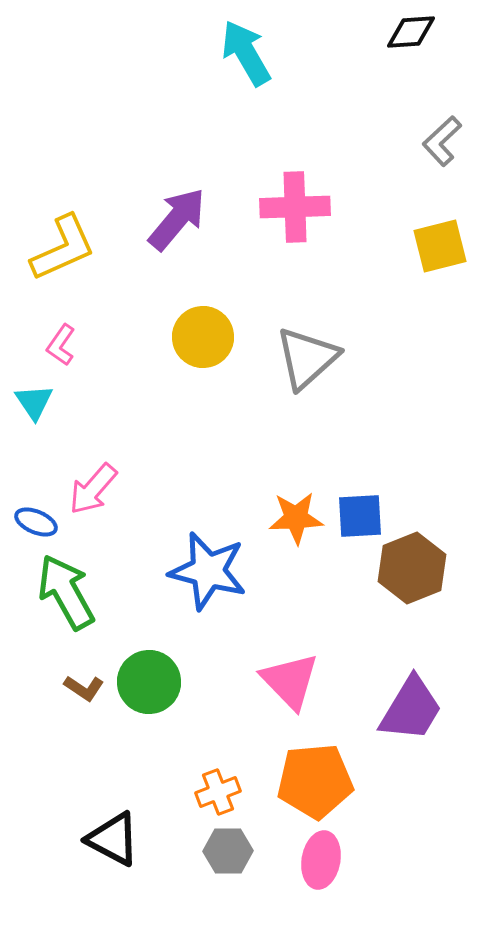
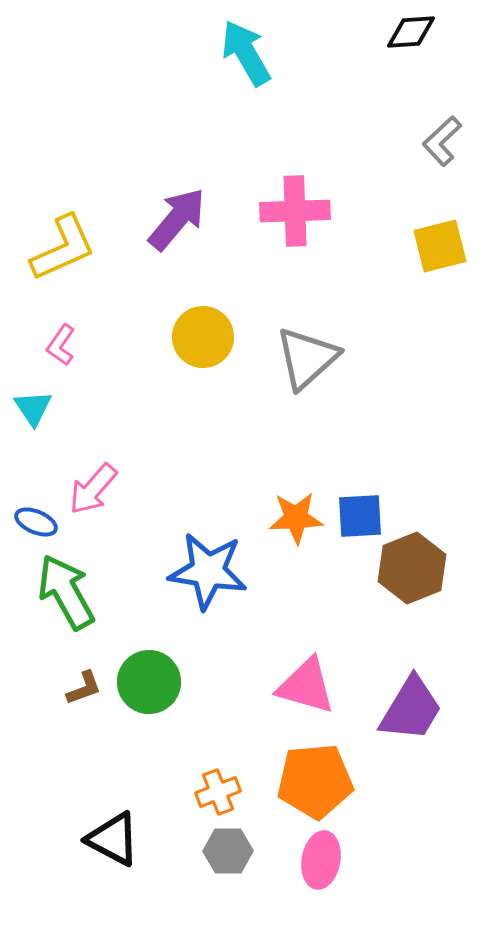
pink cross: moved 4 px down
cyan triangle: moved 1 px left, 6 px down
blue star: rotated 6 degrees counterclockwise
pink triangle: moved 16 px right, 5 px down; rotated 30 degrees counterclockwise
brown L-shape: rotated 54 degrees counterclockwise
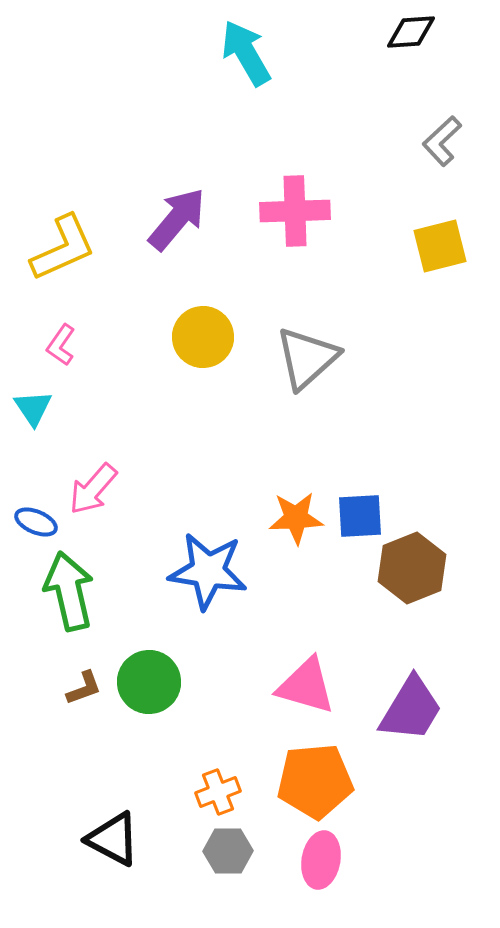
green arrow: moved 3 px right, 1 px up; rotated 16 degrees clockwise
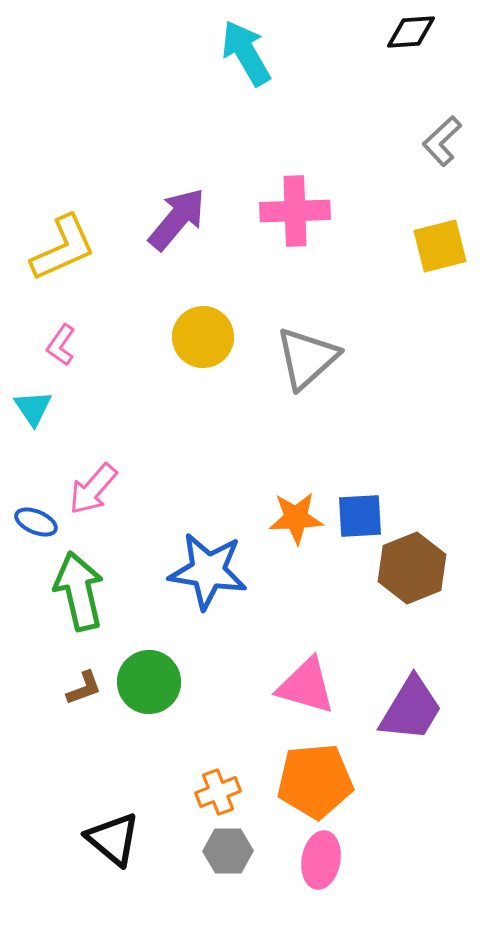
green arrow: moved 10 px right
black triangle: rotated 12 degrees clockwise
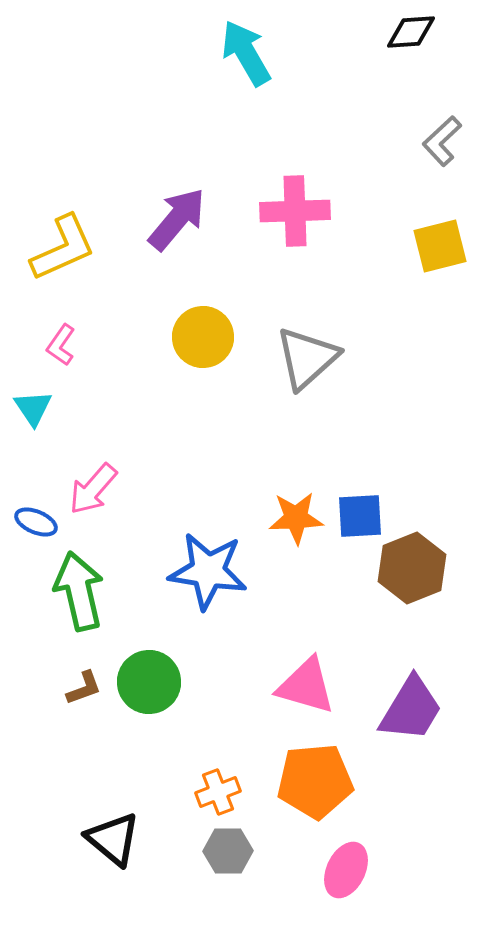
pink ellipse: moved 25 px right, 10 px down; rotated 16 degrees clockwise
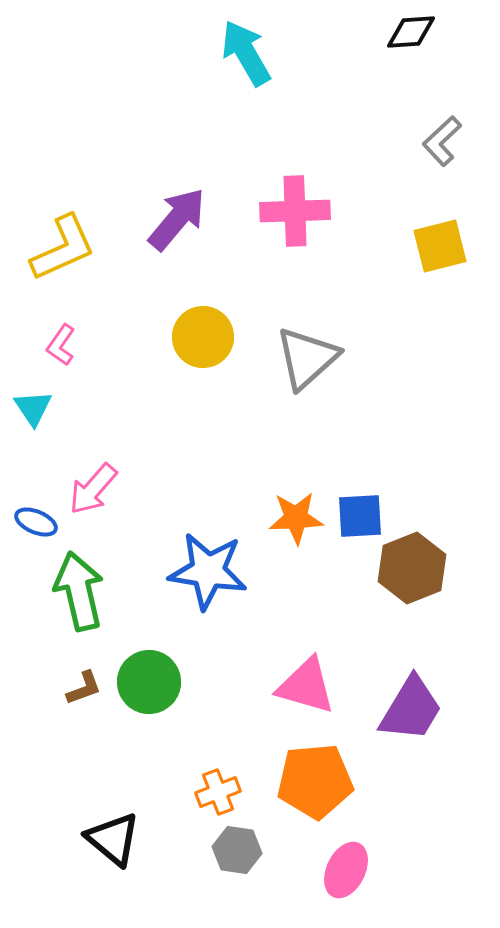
gray hexagon: moved 9 px right, 1 px up; rotated 9 degrees clockwise
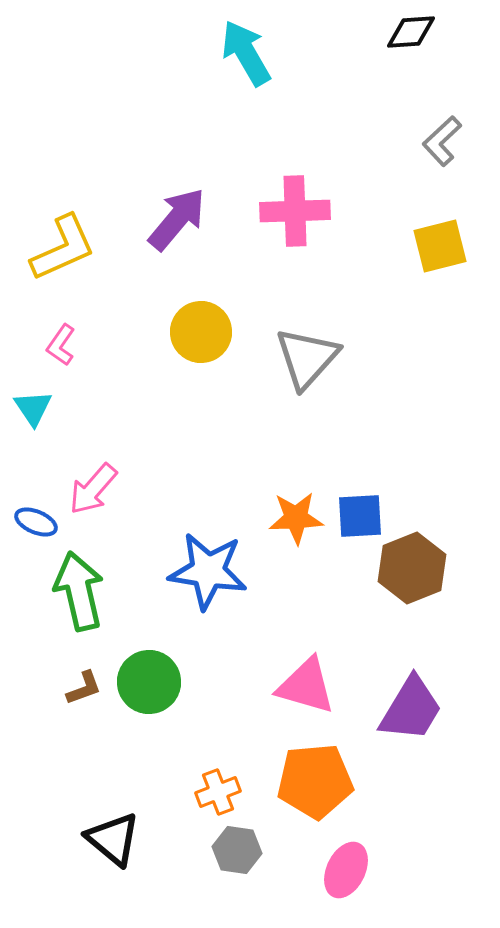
yellow circle: moved 2 px left, 5 px up
gray triangle: rotated 6 degrees counterclockwise
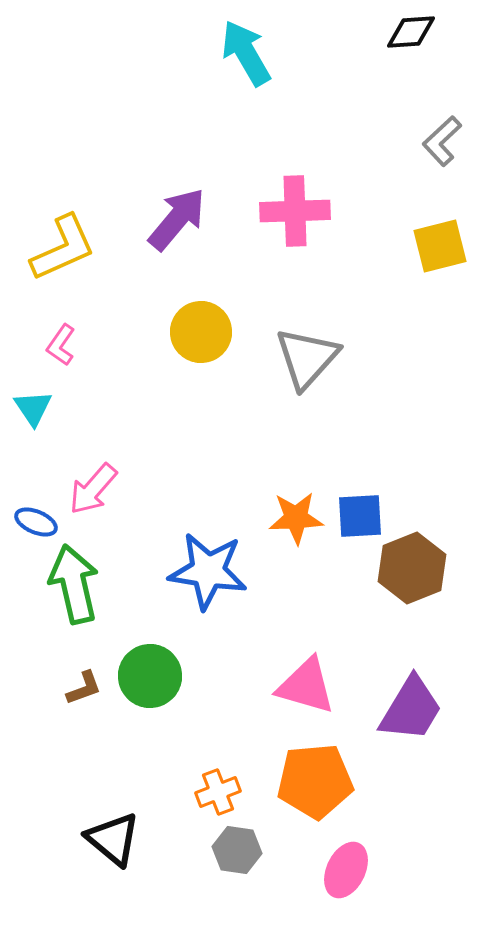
green arrow: moved 5 px left, 7 px up
green circle: moved 1 px right, 6 px up
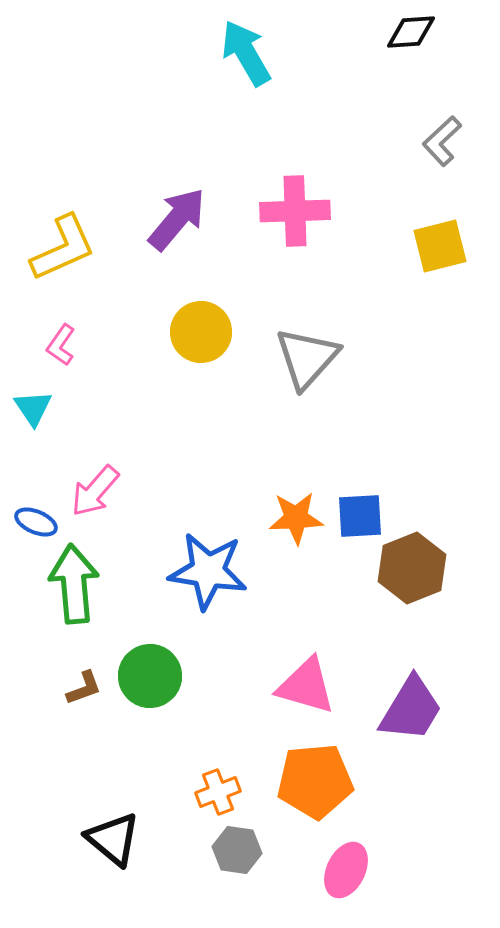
pink arrow: moved 2 px right, 2 px down
green arrow: rotated 8 degrees clockwise
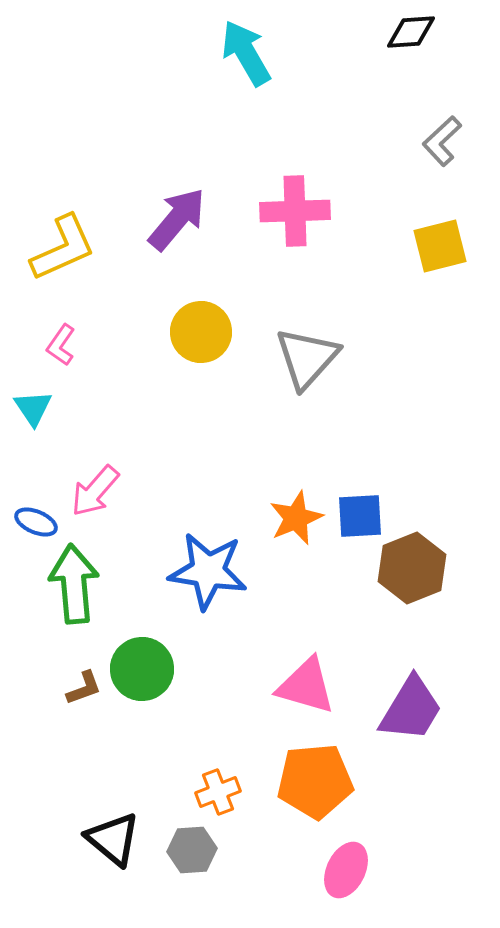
orange star: rotated 20 degrees counterclockwise
green circle: moved 8 px left, 7 px up
gray hexagon: moved 45 px left; rotated 12 degrees counterclockwise
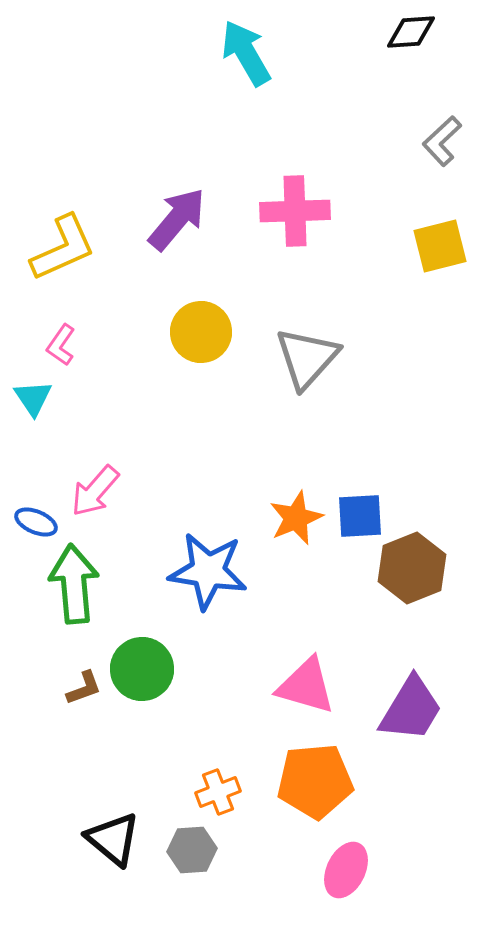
cyan triangle: moved 10 px up
